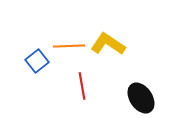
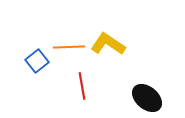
orange line: moved 1 px down
black ellipse: moved 6 px right; rotated 16 degrees counterclockwise
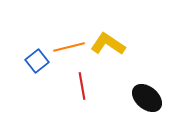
orange line: rotated 12 degrees counterclockwise
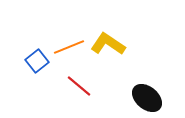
orange line: rotated 8 degrees counterclockwise
red line: moved 3 px left; rotated 40 degrees counterclockwise
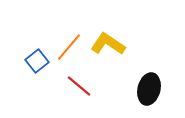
orange line: rotated 28 degrees counterclockwise
black ellipse: moved 2 px right, 9 px up; rotated 64 degrees clockwise
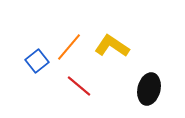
yellow L-shape: moved 4 px right, 2 px down
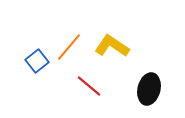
red line: moved 10 px right
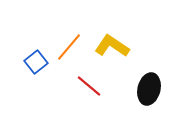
blue square: moved 1 px left, 1 px down
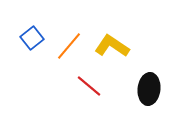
orange line: moved 1 px up
blue square: moved 4 px left, 24 px up
black ellipse: rotated 8 degrees counterclockwise
